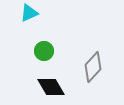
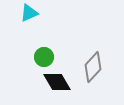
green circle: moved 6 px down
black diamond: moved 6 px right, 5 px up
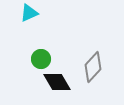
green circle: moved 3 px left, 2 px down
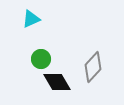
cyan triangle: moved 2 px right, 6 px down
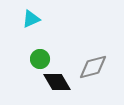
green circle: moved 1 px left
gray diamond: rotated 32 degrees clockwise
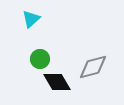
cyan triangle: rotated 18 degrees counterclockwise
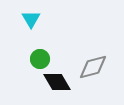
cyan triangle: rotated 18 degrees counterclockwise
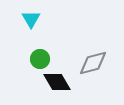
gray diamond: moved 4 px up
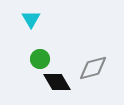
gray diamond: moved 5 px down
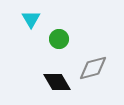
green circle: moved 19 px right, 20 px up
